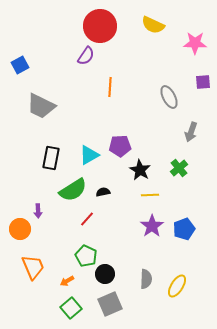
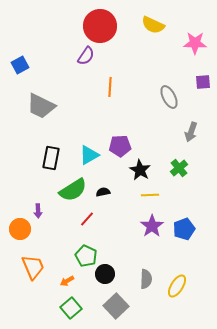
gray square: moved 6 px right, 2 px down; rotated 20 degrees counterclockwise
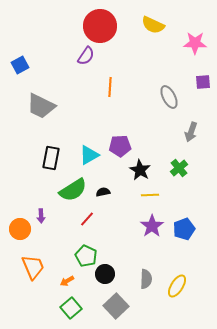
purple arrow: moved 3 px right, 5 px down
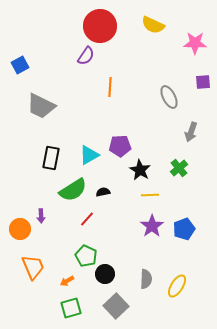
green square: rotated 25 degrees clockwise
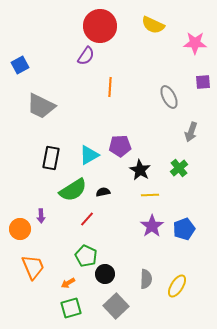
orange arrow: moved 1 px right, 2 px down
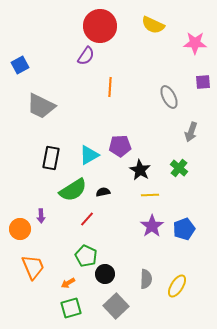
green cross: rotated 12 degrees counterclockwise
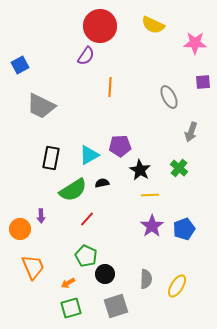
black semicircle: moved 1 px left, 9 px up
gray square: rotated 25 degrees clockwise
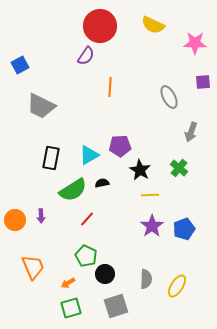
orange circle: moved 5 px left, 9 px up
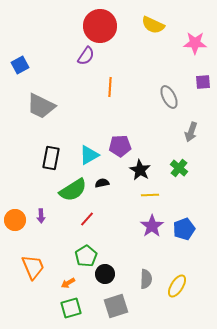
green pentagon: rotated 15 degrees clockwise
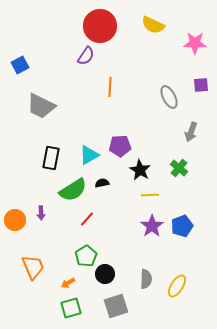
purple square: moved 2 px left, 3 px down
purple arrow: moved 3 px up
blue pentagon: moved 2 px left, 3 px up
